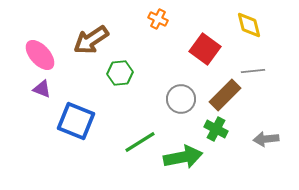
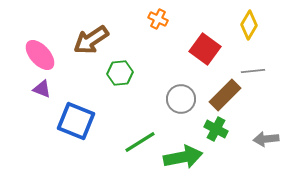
yellow diamond: rotated 44 degrees clockwise
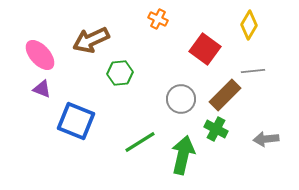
brown arrow: rotated 9 degrees clockwise
green arrow: moved 2 px up; rotated 66 degrees counterclockwise
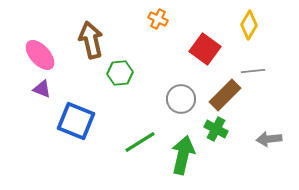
brown arrow: rotated 102 degrees clockwise
gray arrow: moved 3 px right
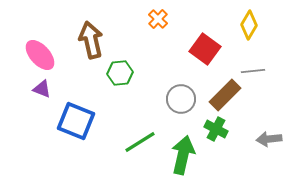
orange cross: rotated 18 degrees clockwise
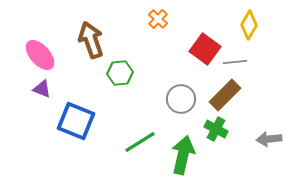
brown arrow: rotated 6 degrees counterclockwise
gray line: moved 18 px left, 9 px up
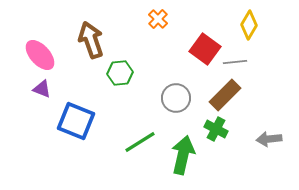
gray circle: moved 5 px left, 1 px up
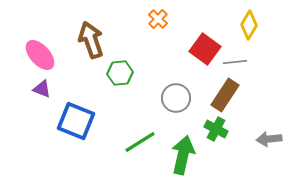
brown rectangle: rotated 12 degrees counterclockwise
